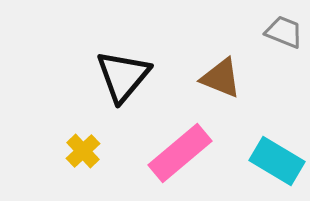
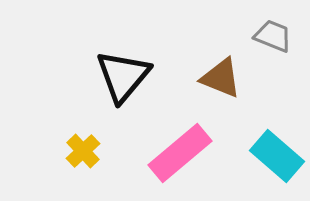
gray trapezoid: moved 11 px left, 4 px down
cyan rectangle: moved 5 px up; rotated 10 degrees clockwise
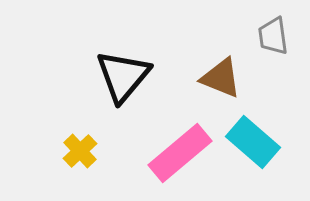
gray trapezoid: rotated 120 degrees counterclockwise
yellow cross: moved 3 px left
cyan rectangle: moved 24 px left, 14 px up
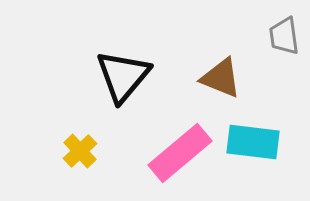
gray trapezoid: moved 11 px right
cyan rectangle: rotated 34 degrees counterclockwise
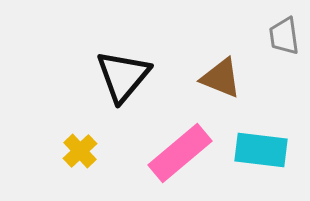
cyan rectangle: moved 8 px right, 8 px down
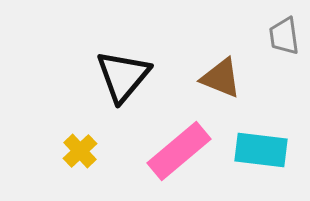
pink rectangle: moved 1 px left, 2 px up
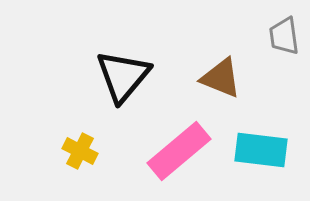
yellow cross: rotated 20 degrees counterclockwise
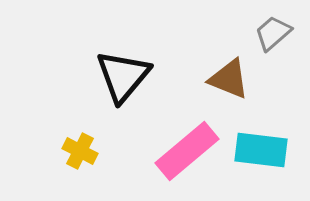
gray trapezoid: moved 11 px left, 3 px up; rotated 57 degrees clockwise
brown triangle: moved 8 px right, 1 px down
pink rectangle: moved 8 px right
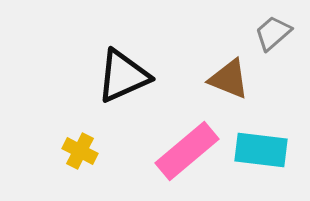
black triangle: rotated 26 degrees clockwise
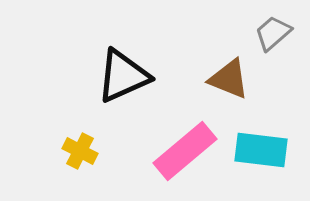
pink rectangle: moved 2 px left
